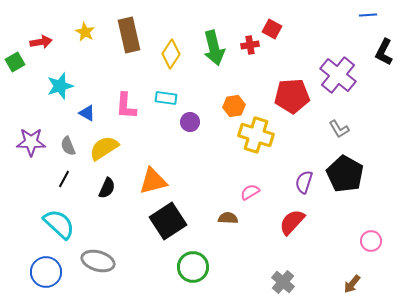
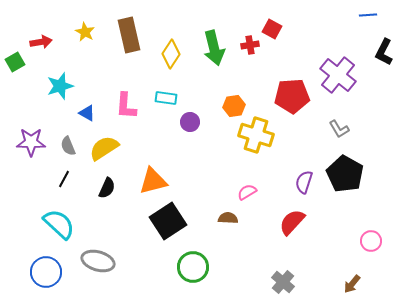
pink semicircle: moved 3 px left
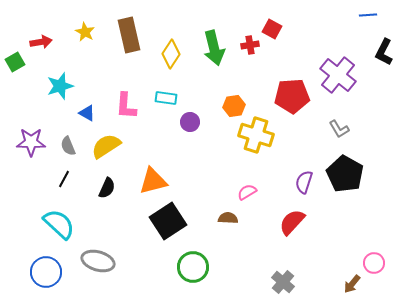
yellow semicircle: moved 2 px right, 2 px up
pink circle: moved 3 px right, 22 px down
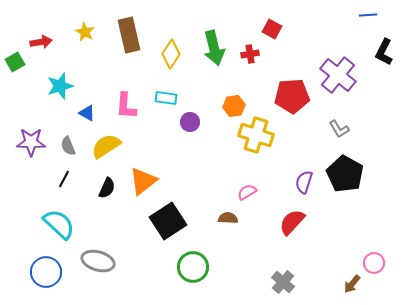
red cross: moved 9 px down
orange triangle: moved 10 px left; rotated 24 degrees counterclockwise
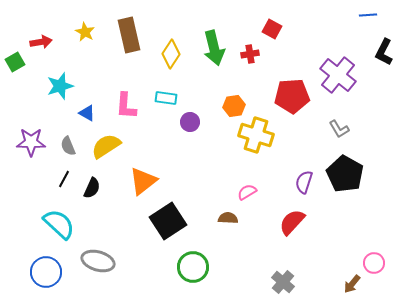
black semicircle: moved 15 px left
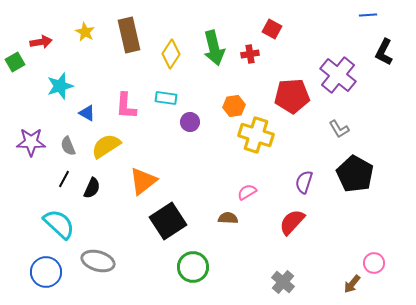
black pentagon: moved 10 px right
